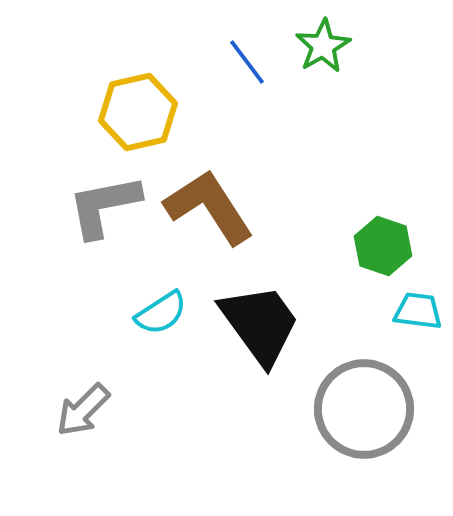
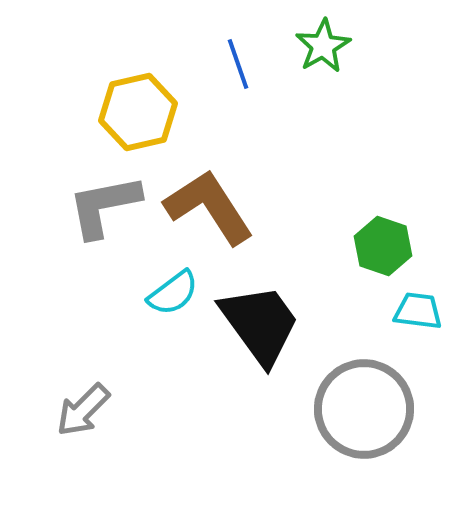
blue line: moved 9 px left, 2 px down; rotated 18 degrees clockwise
cyan semicircle: moved 12 px right, 20 px up; rotated 4 degrees counterclockwise
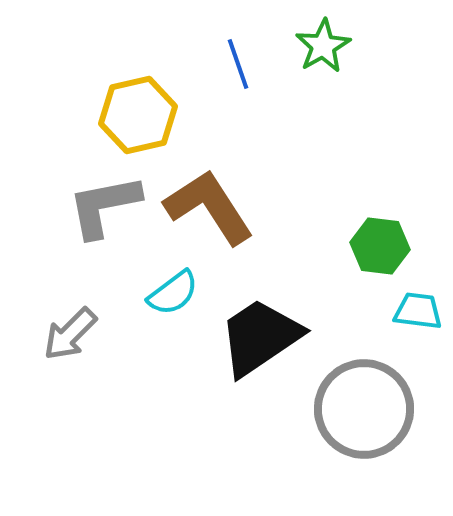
yellow hexagon: moved 3 px down
green hexagon: moved 3 px left; rotated 12 degrees counterclockwise
black trapezoid: moved 13 px down; rotated 88 degrees counterclockwise
gray arrow: moved 13 px left, 76 px up
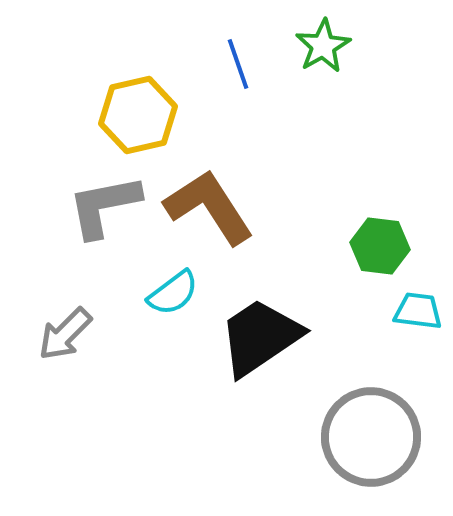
gray arrow: moved 5 px left
gray circle: moved 7 px right, 28 px down
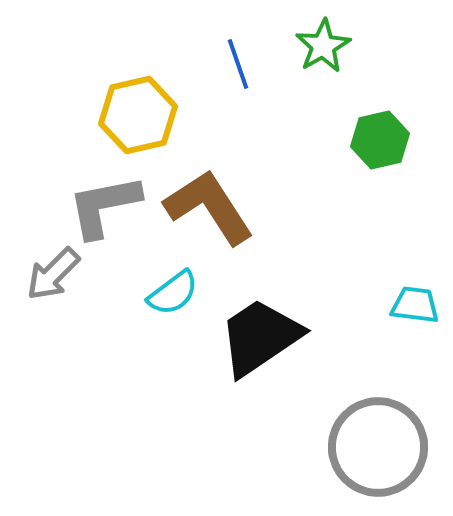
green hexagon: moved 106 px up; rotated 20 degrees counterclockwise
cyan trapezoid: moved 3 px left, 6 px up
gray arrow: moved 12 px left, 60 px up
gray circle: moved 7 px right, 10 px down
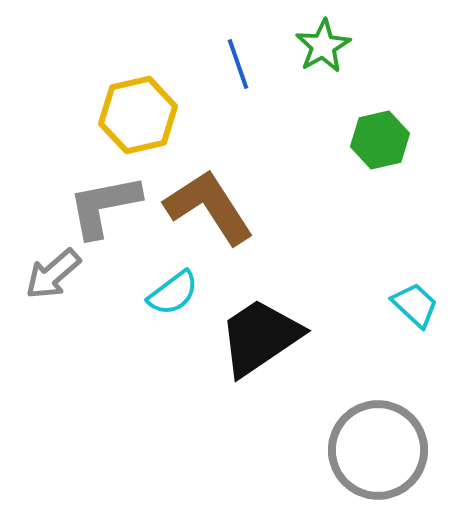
gray arrow: rotated 4 degrees clockwise
cyan trapezoid: rotated 36 degrees clockwise
gray circle: moved 3 px down
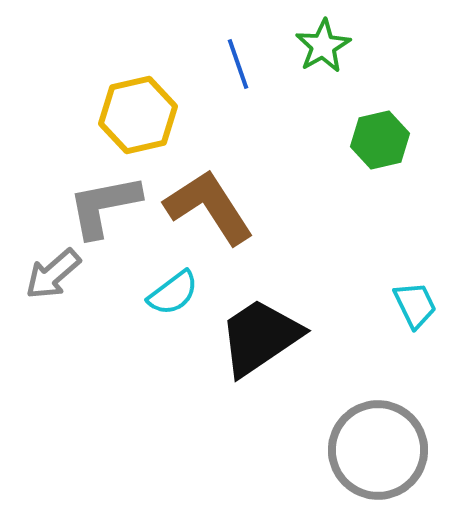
cyan trapezoid: rotated 21 degrees clockwise
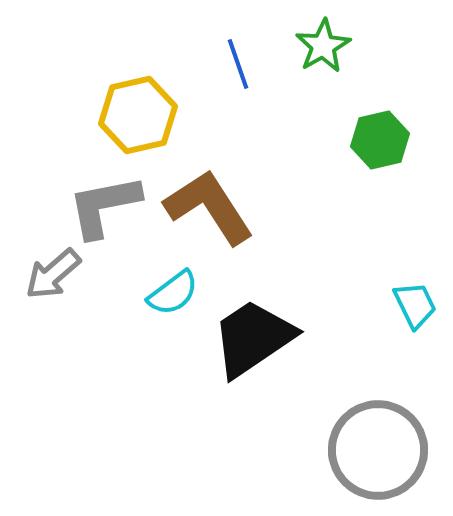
black trapezoid: moved 7 px left, 1 px down
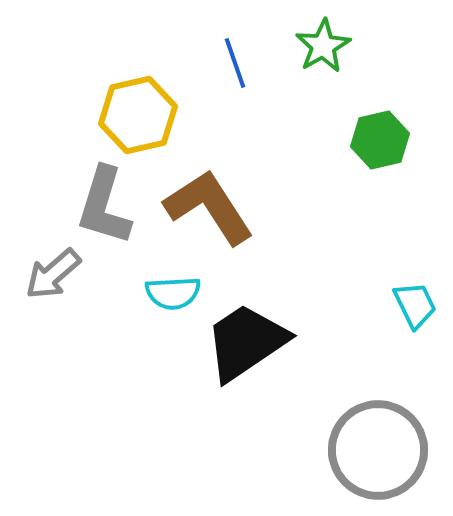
blue line: moved 3 px left, 1 px up
gray L-shape: rotated 62 degrees counterclockwise
cyan semicircle: rotated 34 degrees clockwise
black trapezoid: moved 7 px left, 4 px down
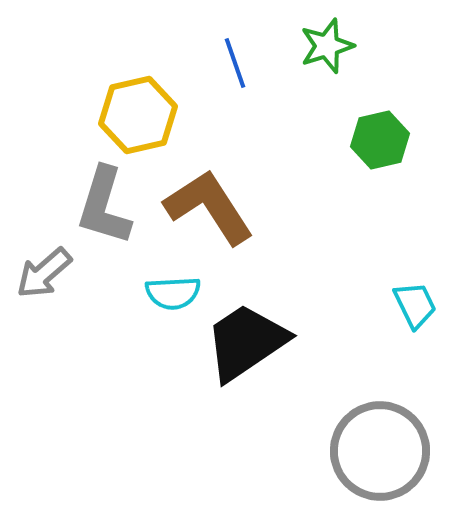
green star: moved 4 px right; rotated 12 degrees clockwise
gray arrow: moved 9 px left, 1 px up
gray circle: moved 2 px right, 1 px down
